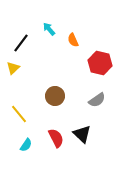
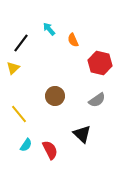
red semicircle: moved 6 px left, 12 px down
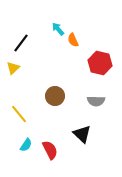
cyan arrow: moved 9 px right
gray semicircle: moved 1 px left, 1 px down; rotated 36 degrees clockwise
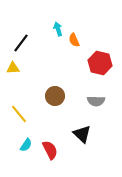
cyan arrow: rotated 24 degrees clockwise
orange semicircle: moved 1 px right
yellow triangle: rotated 40 degrees clockwise
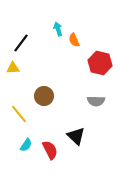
brown circle: moved 11 px left
black triangle: moved 6 px left, 2 px down
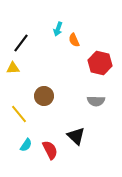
cyan arrow: rotated 144 degrees counterclockwise
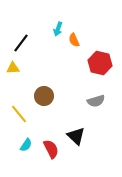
gray semicircle: rotated 18 degrees counterclockwise
red semicircle: moved 1 px right, 1 px up
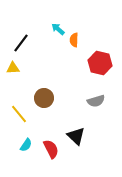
cyan arrow: rotated 112 degrees clockwise
orange semicircle: rotated 24 degrees clockwise
brown circle: moved 2 px down
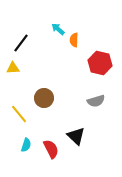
cyan semicircle: rotated 16 degrees counterclockwise
